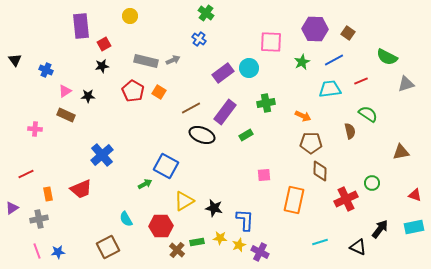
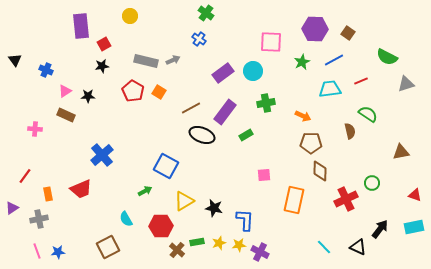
cyan circle at (249, 68): moved 4 px right, 3 px down
red line at (26, 174): moved 1 px left, 2 px down; rotated 28 degrees counterclockwise
green arrow at (145, 184): moved 7 px down
yellow star at (220, 238): moved 1 px left, 5 px down; rotated 24 degrees counterclockwise
cyan line at (320, 242): moved 4 px right, 5 px down; rotated 63 degrees clockwise
yellow star at (239, 245): rotated 16 degrees clockwise
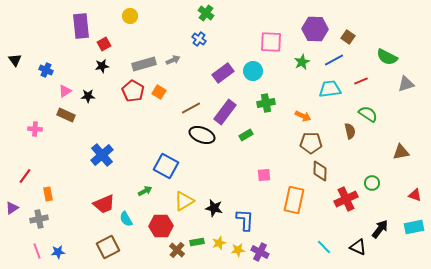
brown square at (348, 33): moved 4 px down
gray rectangle at (146, 61): moved 2 px left, 3 px down; rotated 30 degrees counterclockwise
red trapezoid at (81, 189): moved 23 px right, 15 px down
yellow star at (239, 245): moved 1 px left, 5 px down
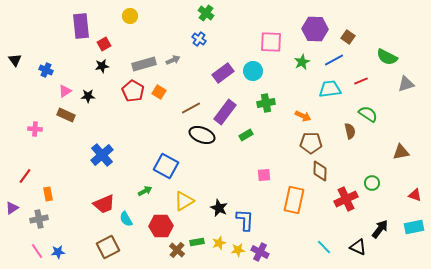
black star at (214, 208): moved 5 px right; rotated 12 degrees clockwise
pink line at (37, 251): rotated 14 degrees counterclockwise
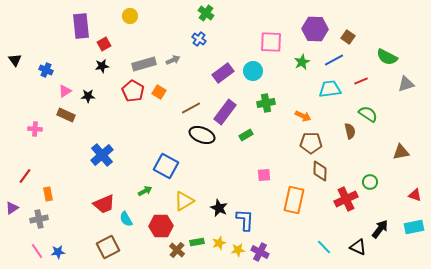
green circle at (372, 183): moved 2 px left, 1 px up
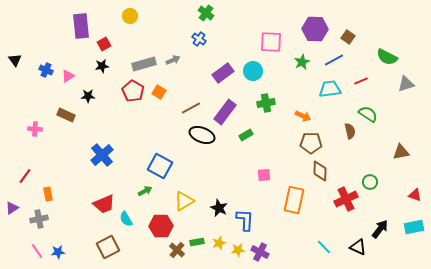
pink triangle at (65, 91): moved 3 px right, 15 px up
blue square at (166, 166): moved 6 px left
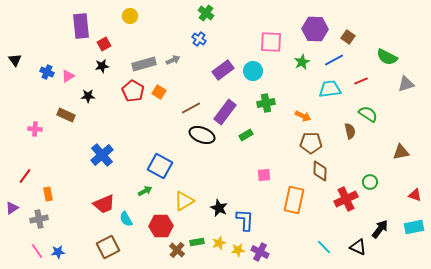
blue cross at (46, 70): moved 1 px right, 2 px down
purple rectangle at (223, 73): moved 3 px up
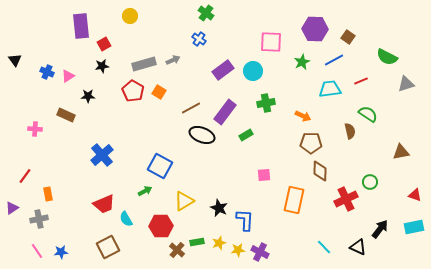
blue star at (58, 252): moved 3 px right
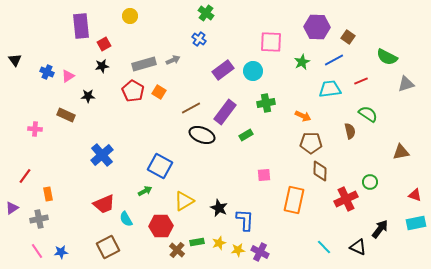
purple hexagon at (315, 29): moved 2 px right, 2 px up
cyan rectangle at (414, 227): moved 2 px right, 4 px up
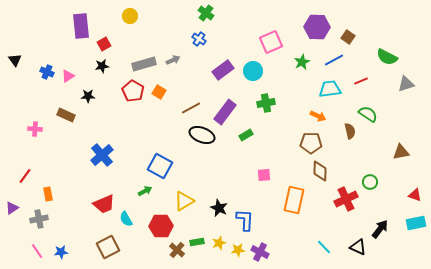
pink square at (271, 42): rotated 25 degrees counterclockwise
orange arrow at (303, 116): moved 15 px right
